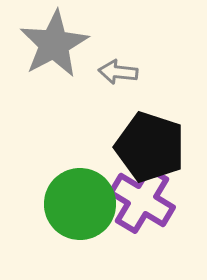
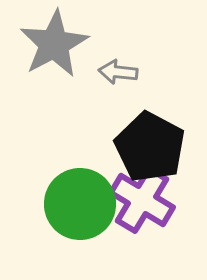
black pentagon: rotated 10 degrees clockwise
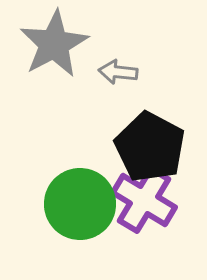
purple cross: moved 2 px right
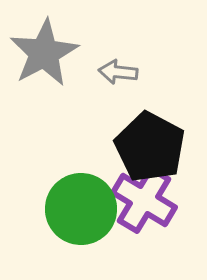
gray star: moved 10 px left, 9 px down
green circle: moved 1 px right, 5 px down
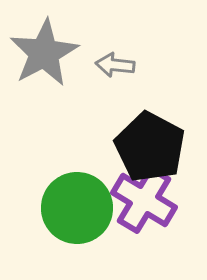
gray arrow: moved 3 px left, 7 px up
green circle: moved 4 px left, 1 px up
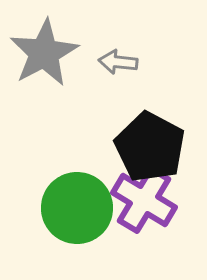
gray arrow: moved 3 px right, 3 px up
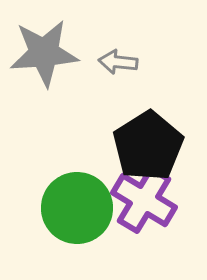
gray star: rotated 24 degrees clockwise
black pentagon: moved 2 px left, 1 px up; rotated 12 degrees clockwise
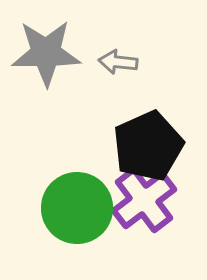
gray star: moved 2 px right; rotated 4 degrees clockwise
black pentagon: rotated 8 degrees clockwise
purple cross: rotated 22 degrees clockwise
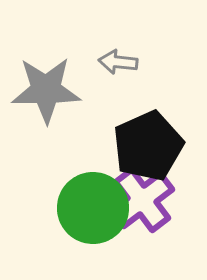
gray star: moved 37 px down
purple cross: moved 2 px left
green circle: moved 16 px right
